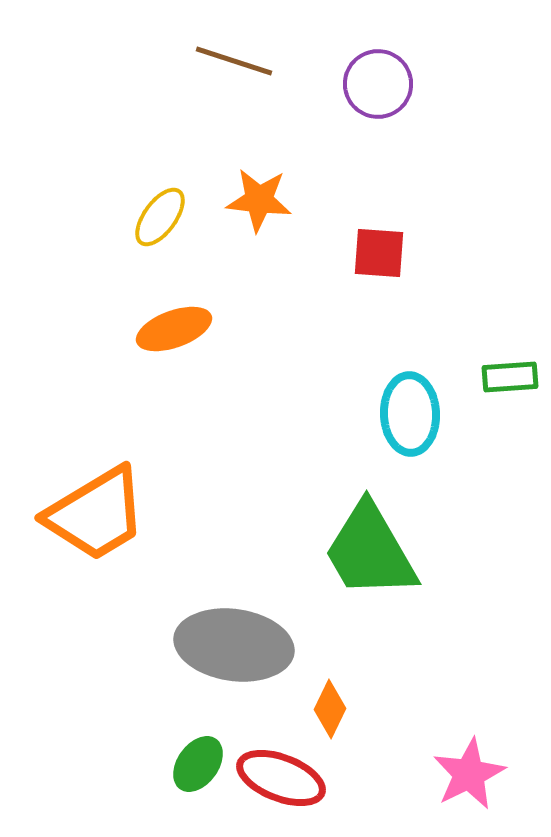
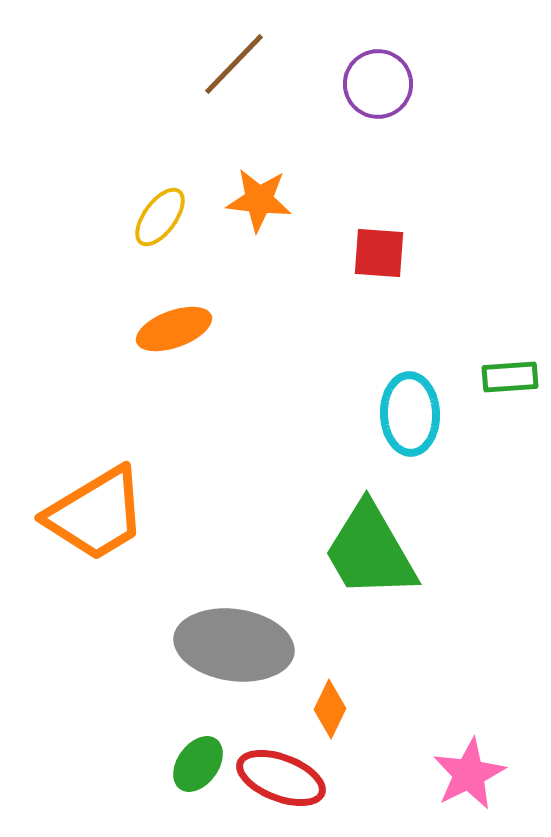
brown line: moved 3 px down; rotated 64 degrees counterclockwise
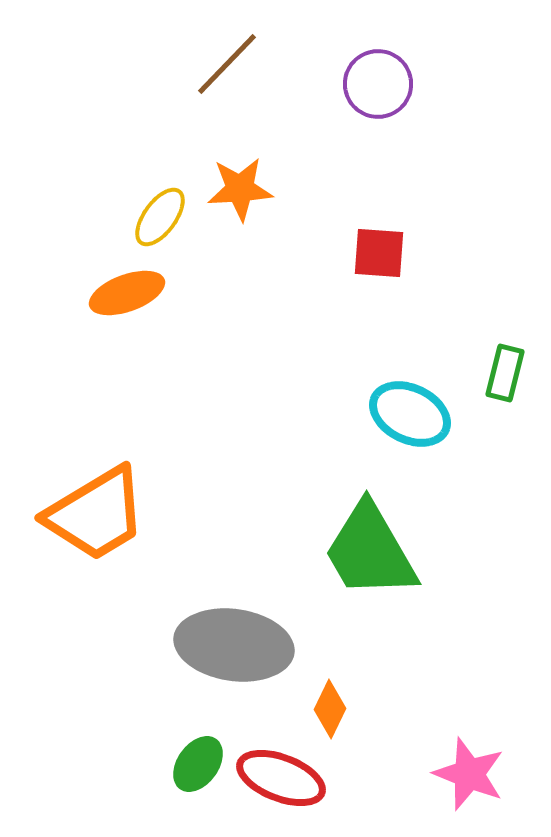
brown line: moved 7 px left
orange star: moved 19 px left, 11 px up; rotated 10 degrees counterclockwise
orange ellipse: moved 47 px left, 36 px up
green rectangle: moved 5 px left, 4 px up; rotated 72 degrees counterclockwise
cyan ellipse: rotated 62 degrees counterclockwise
pink star: rotated 24 degrees counterclockwise
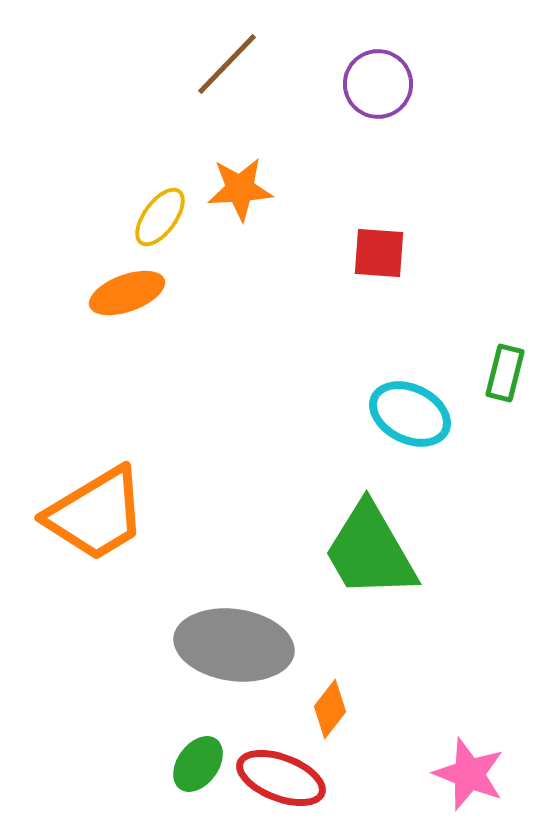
orange diamond: rotated 12 degrees clockwise
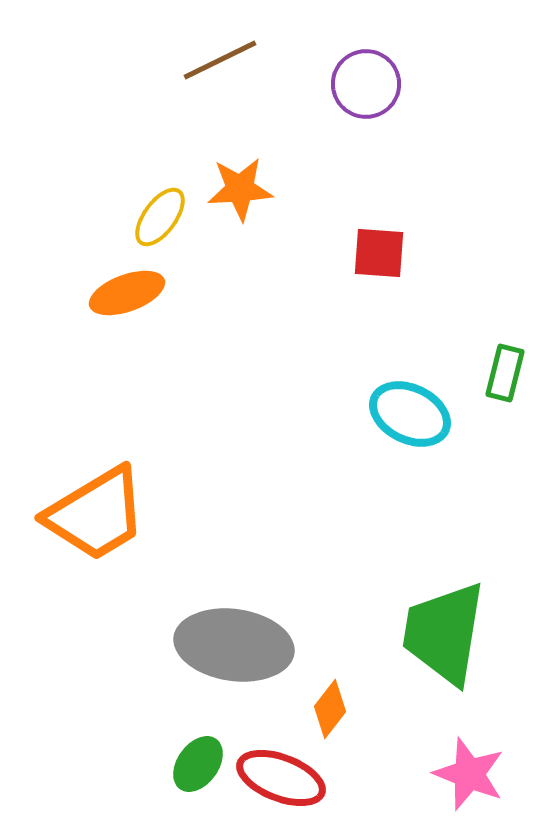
brown line: moved 7 px left, 4 px up; rotated 20 degrees clockwise
purple circle: moved 12 px left
green trapezoid: moved 74 px right, 82 px down; rotated 39 degrees clockwise
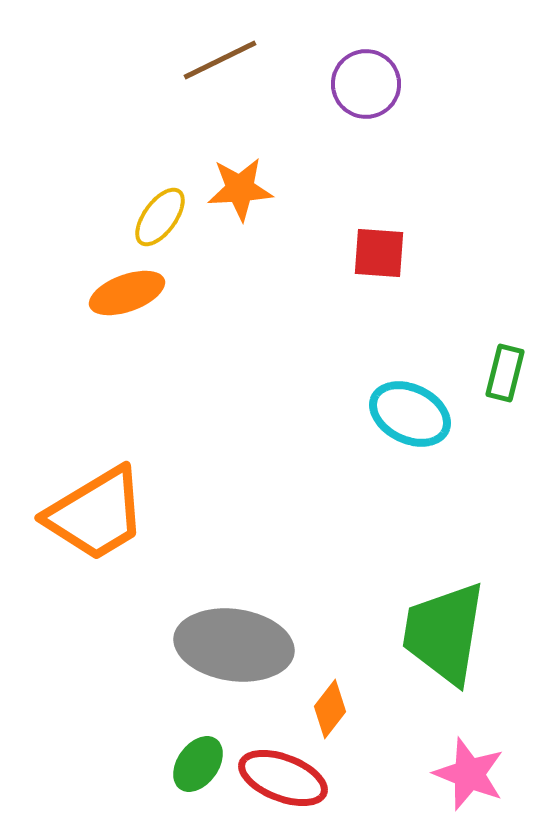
red ellipse: moved 2 px right
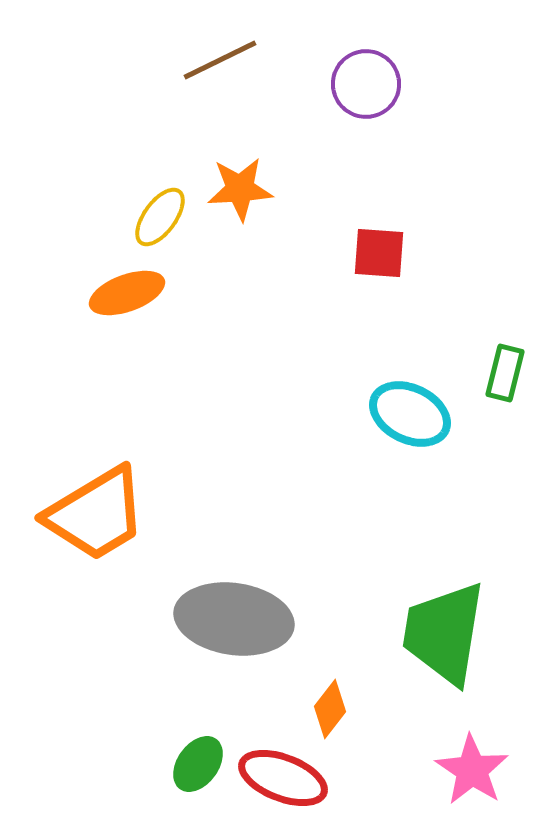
gray ellipse: moved 26 px up
pink star: moved 3 px right, 4 px up; rotated 12 degrees clockwise
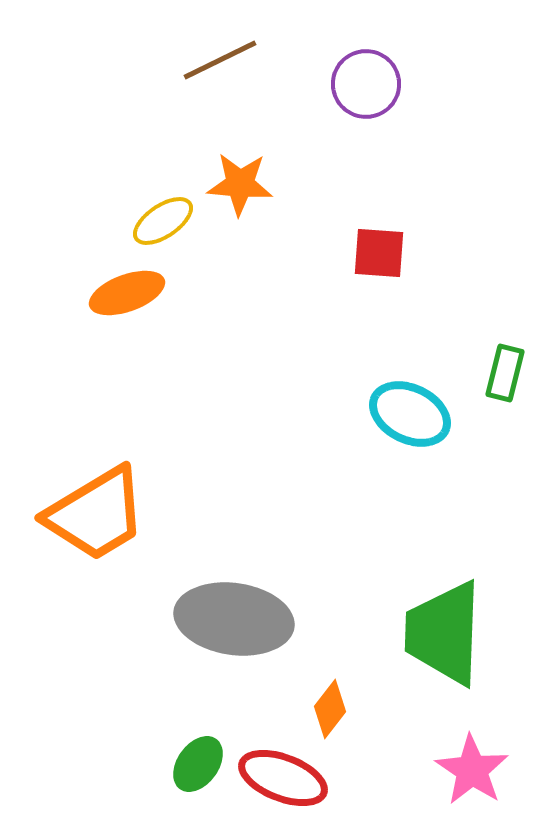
orange star: moved 5 px up; rotated 8 degrees clockwise
yellow ellipse: moved 3 px right, 4 px down; rotated 20 degrees clockwise
green trapezoid: rotated 7 degrees counterclockwise
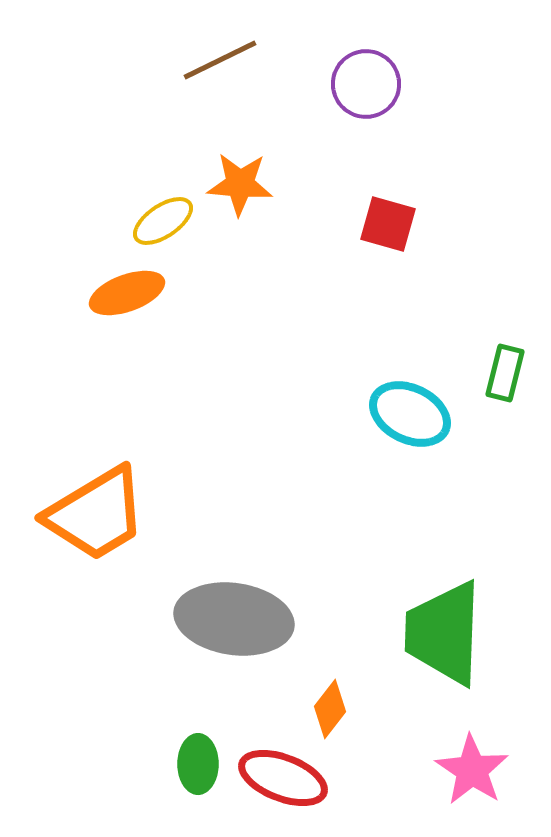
red square: moved 9 px right, 29 px up; rotated 12 degrees clockwise
green ellipse: rotated 36 degrees counterclockwise
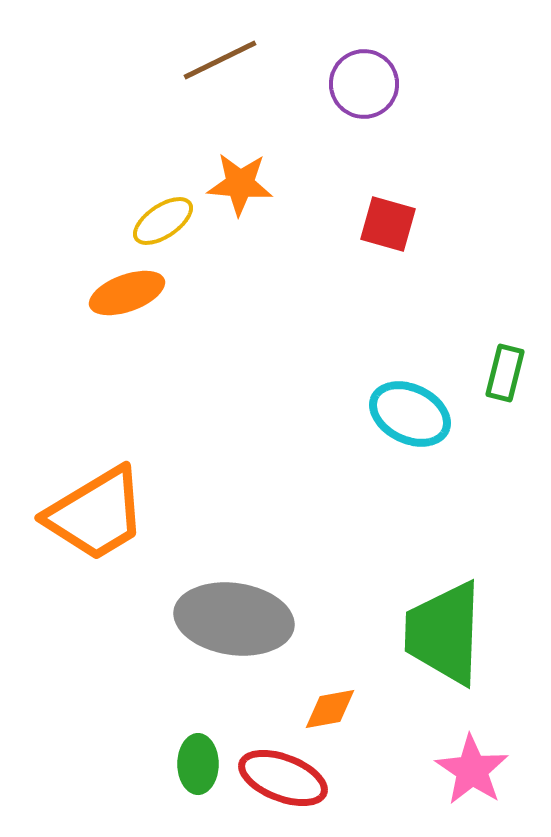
purple circle: moved 2 px left
orange diamond: rotated 42 degrees clockwise
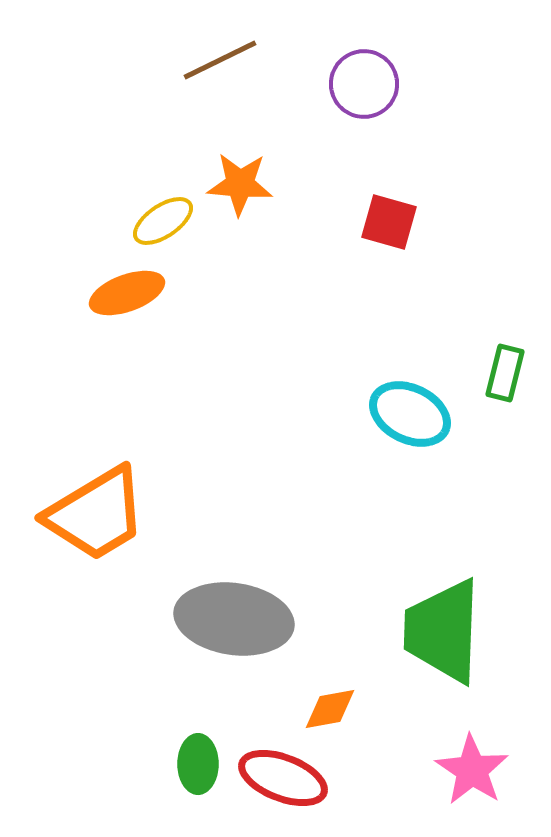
red square: moved 1 px right, 2 px up
green trapezoid: moved 1 px left, 2 px up
